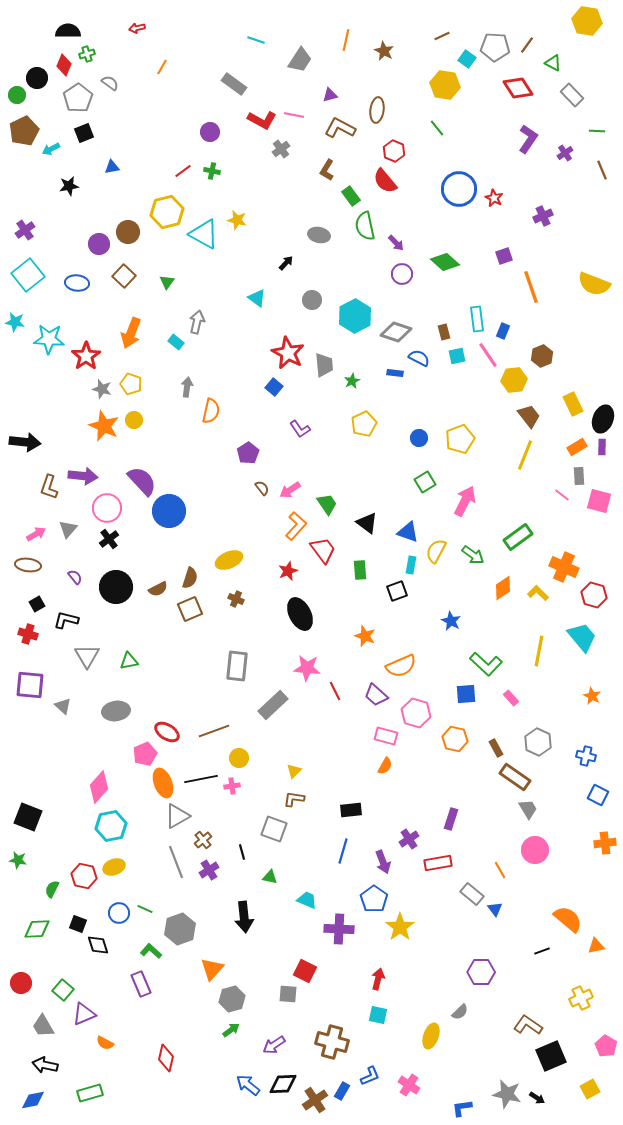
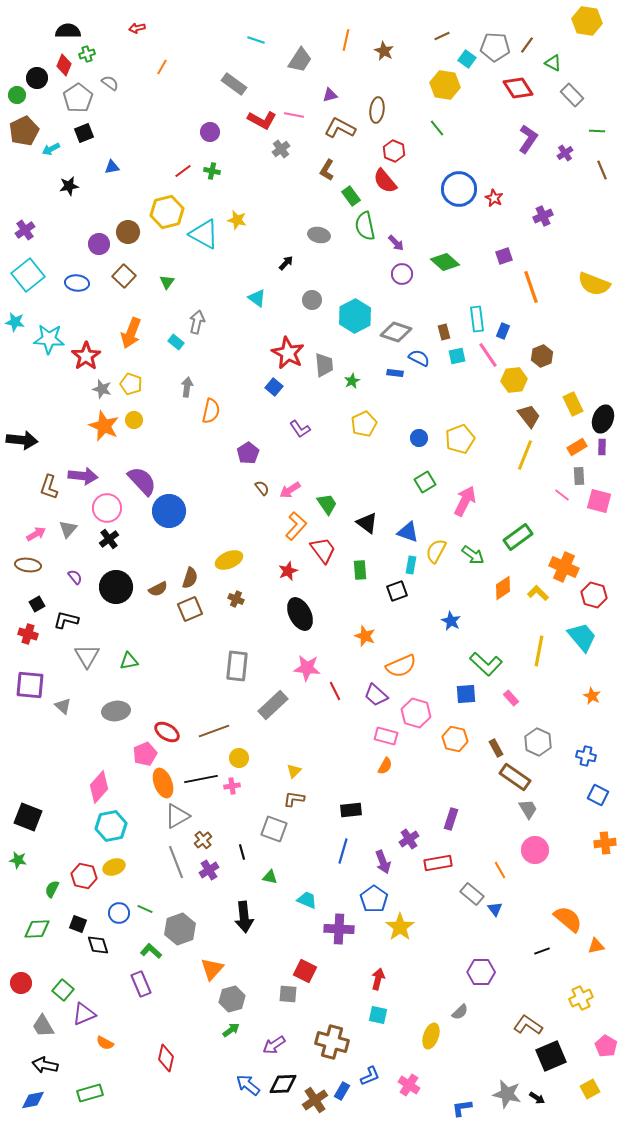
black arrow at (25, 442): moved 3 px left, 2 px up
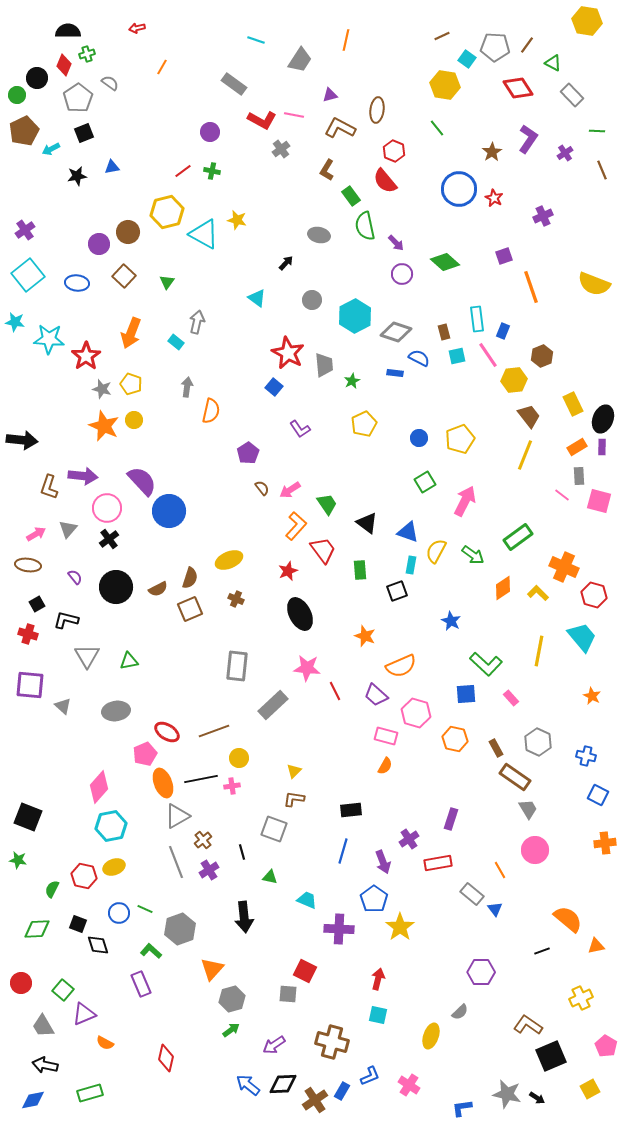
brown star at (384, 51): moved 108 px right, 101 px down; rotated 12 degrees clockwise
black star at (69, 186): moved 8 px right, 10 px up
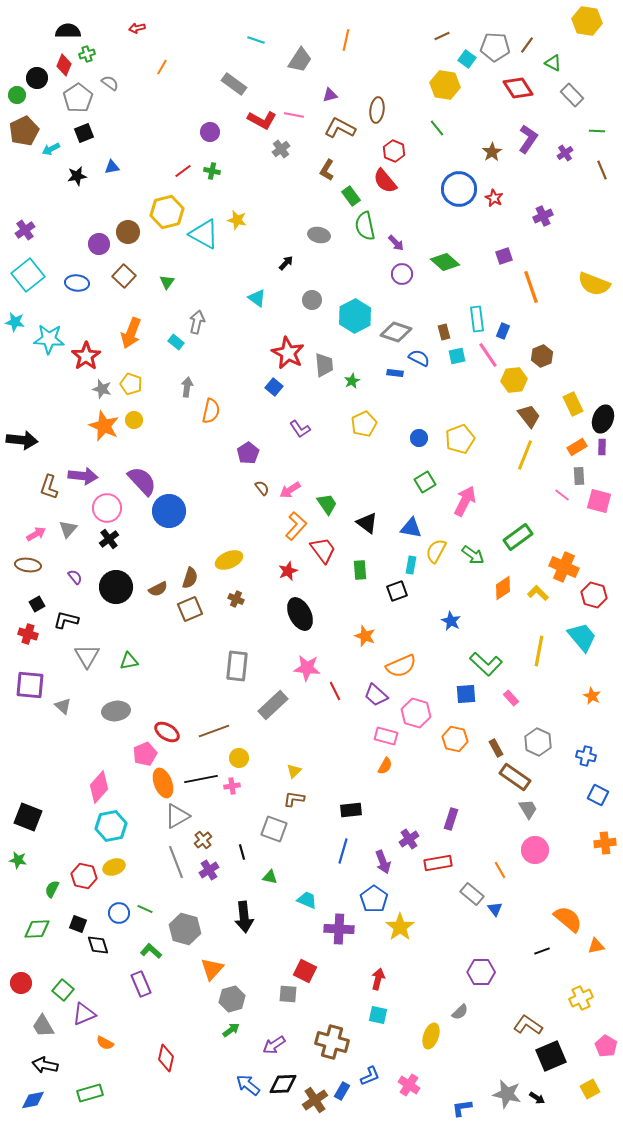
blue triangle at (408, 532): moved 3 px right, 4 px up; rotated 10 degrees counterclockwise
gray hexagon at (180, 929): moved 5 px right; rotated 24 degrees counterclockwise
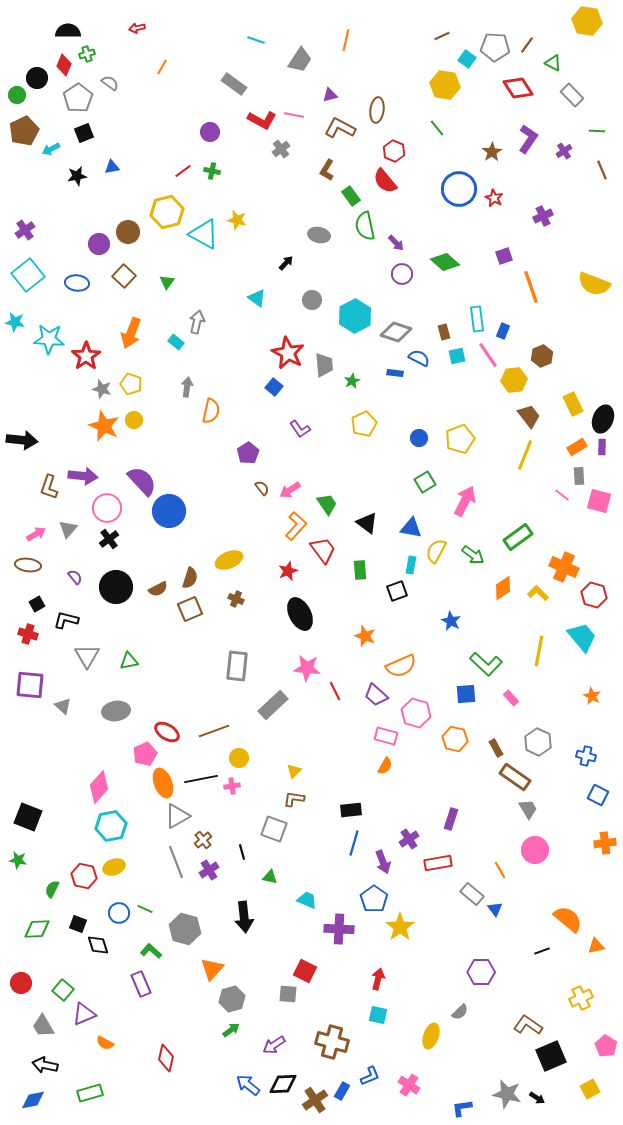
purple cross at (565, 153): moved 1 px left, 2 px up
blue line at (343, 851): moved 11 px right, 8 px up
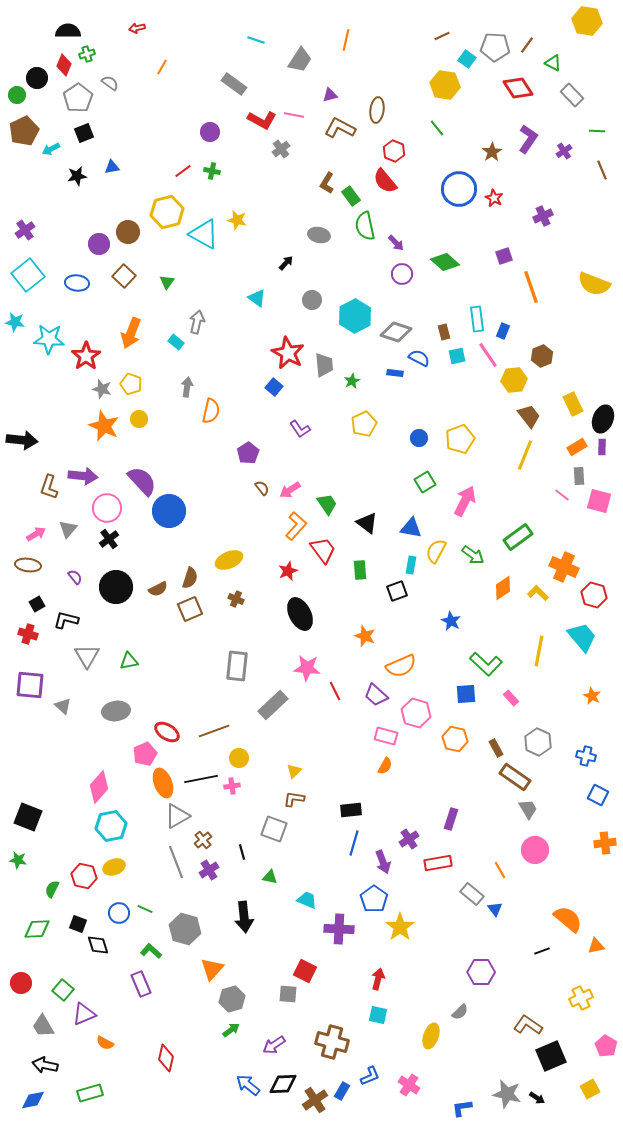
brown L-shape at (327, 170): moved 13 px down
yellow circle at (134, 420): moved 5 px right, 1 px up
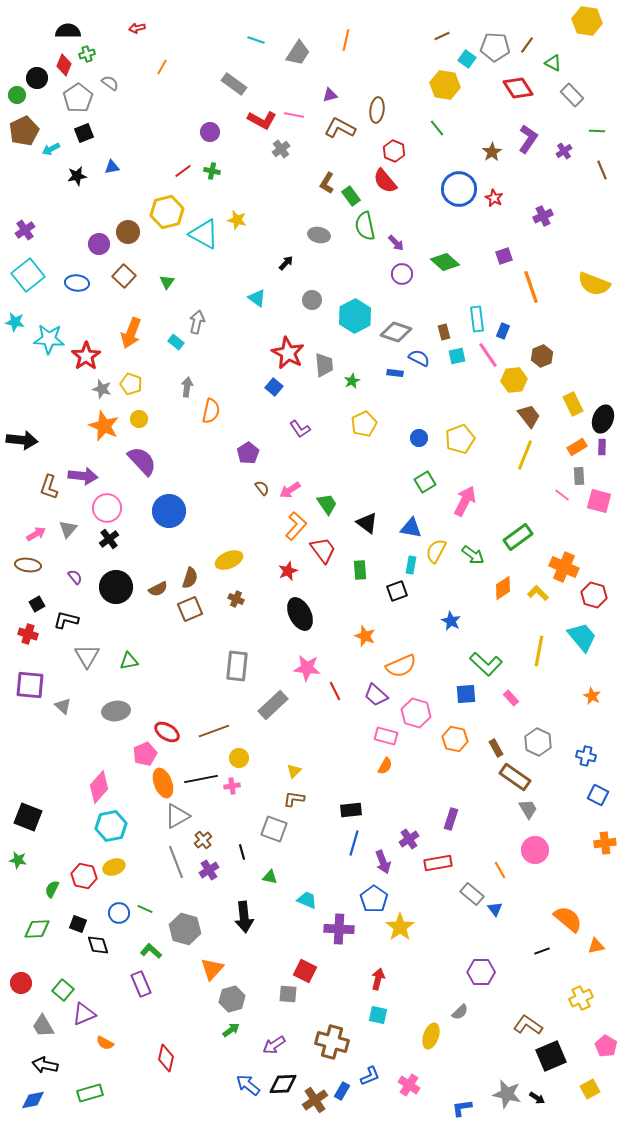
gray trapezoid at (300, 60): moved 2 px left, 7 px up
purple semicircle at (142, 481): moved 20 px up
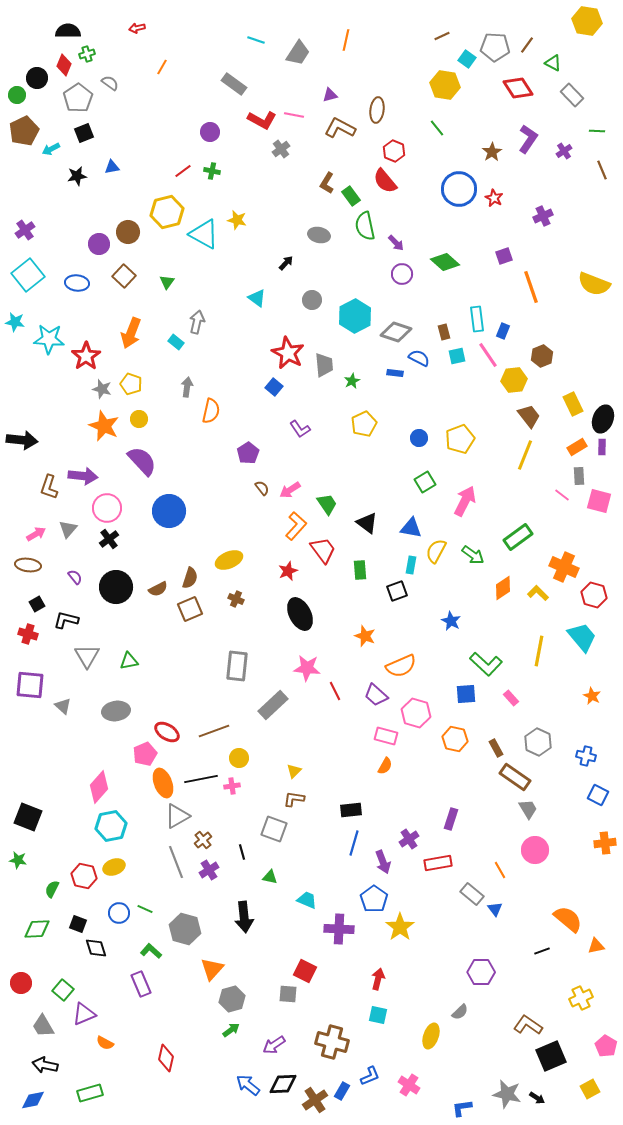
black diamond at (98, 945): moved 2 px left, 3 px down
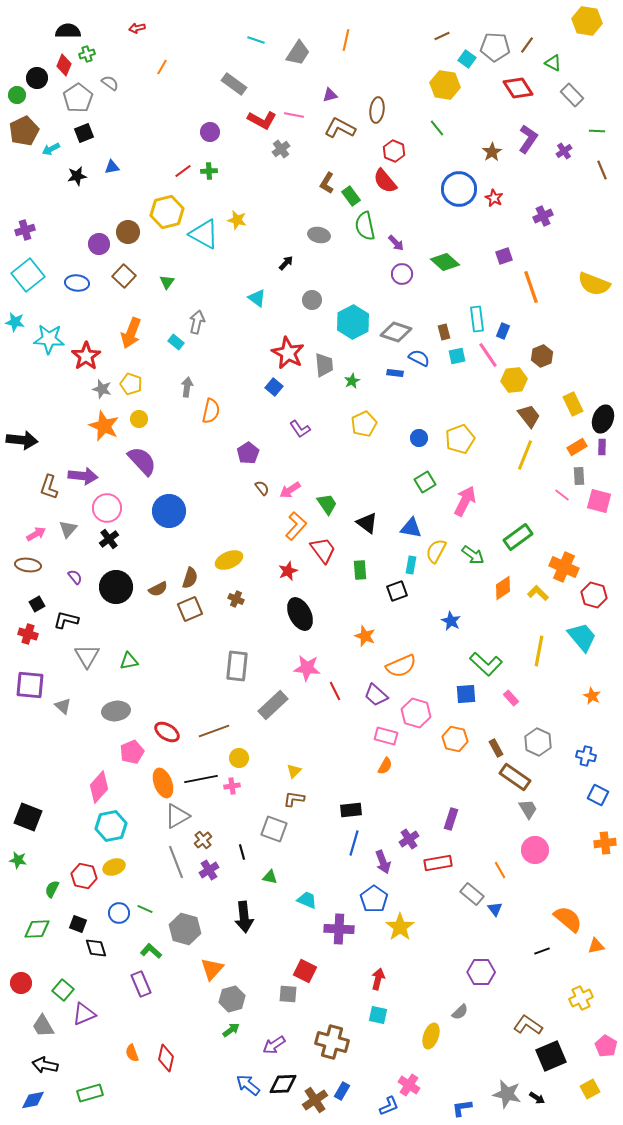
green cross at (212, 171): moved 3 px left; rotated 14 degrees counterclockwise
purple cross at (25, 230): rotated 18 degrees clockwise
cyan hexagon at (355, 316): moved 2 px left, 6 px down
pink pentagon at (145, 754): moved 13 px left, 2 px up
orange semicircle at (105, 1043): moved 27 px right, 10 px down; rotated 42 degrees clockwise
blue L-shape at (370, 1076): moved 19 px right, 30 px down
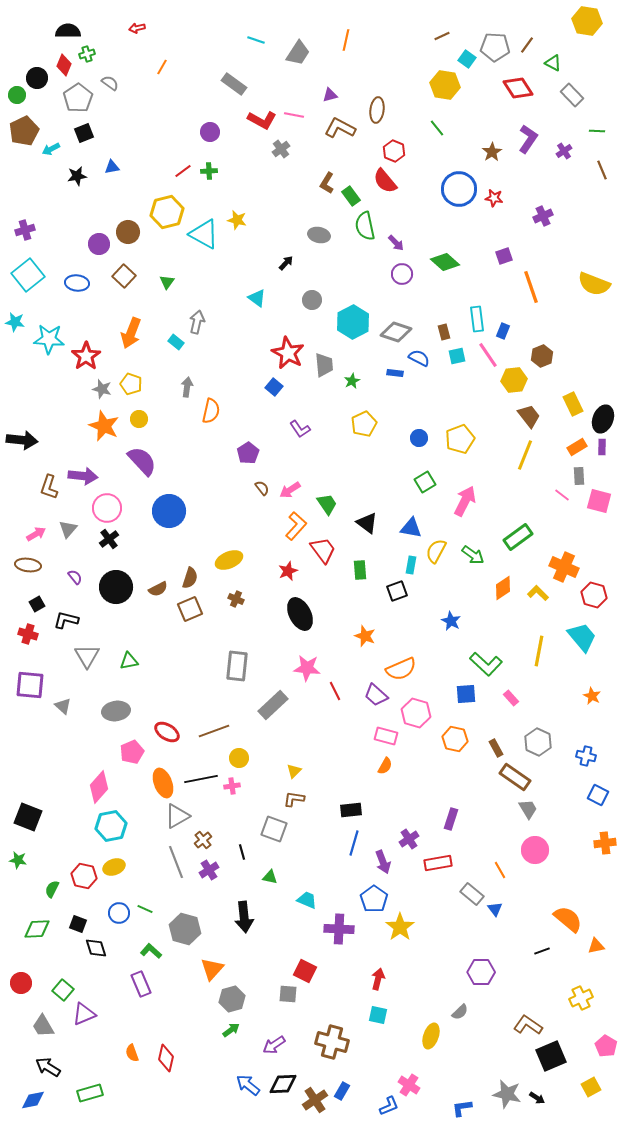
red star at (494, 198): rotated 18 degrees counterclockwise
orange semicircle at (401, 666): moved 3 px down
black arrow at (45, 1065): moved 3 px right, 2 px down; rotated 20 degrees clockwise
yellow square at (590, 1089): moved 1 px right, 2 px up
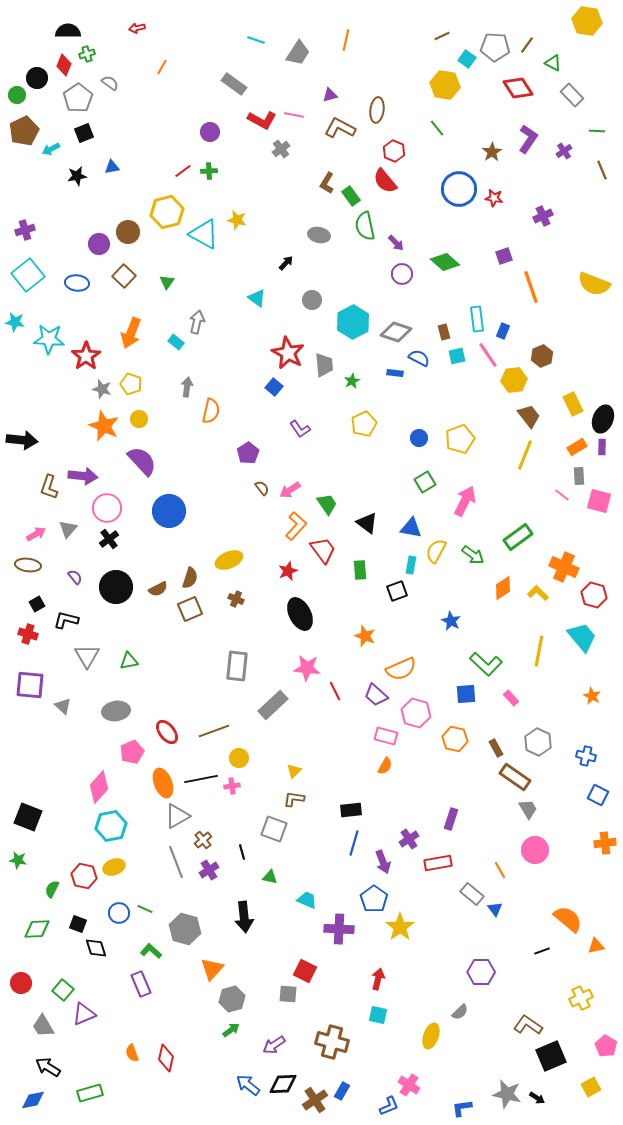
red ellipse at (167, 732): rotated 20 degrees clockwise
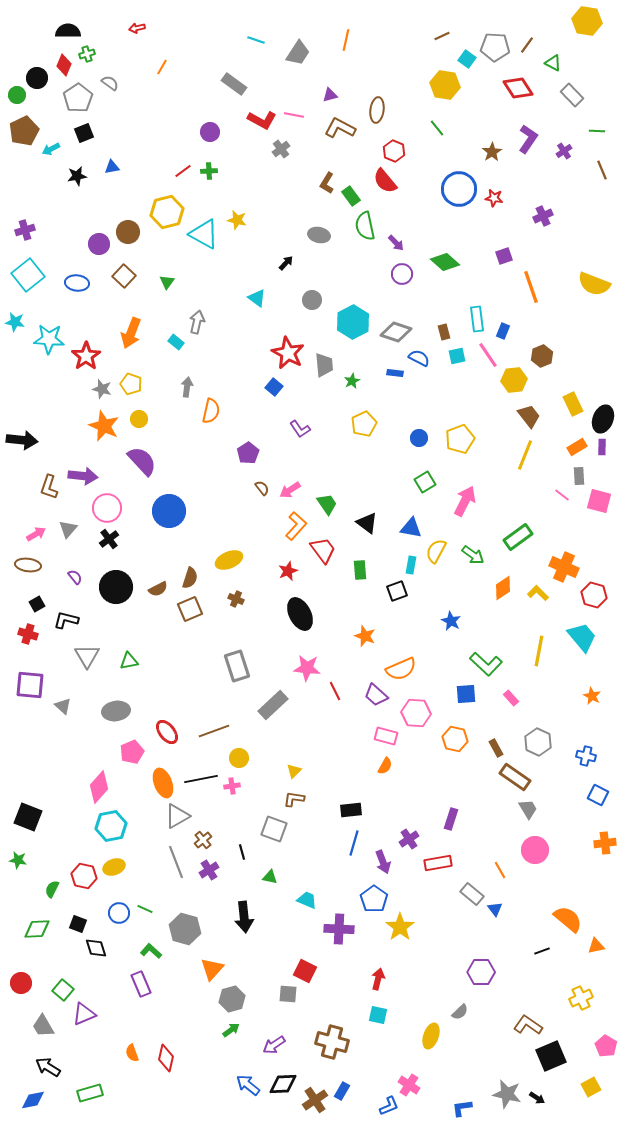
gray rectangle at (237, 666): rotated 24 degrees counterclockwise
pink hexagon at (416, 713): rotated 12 degrees counterclockwise
